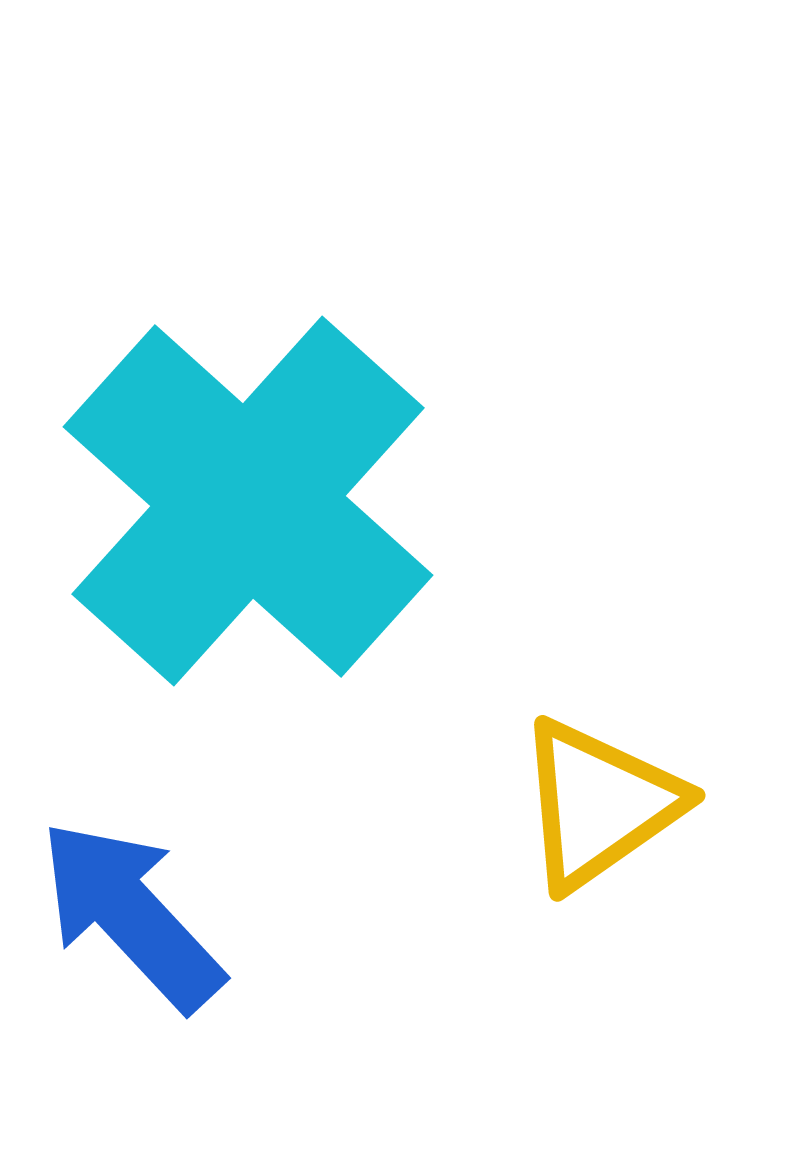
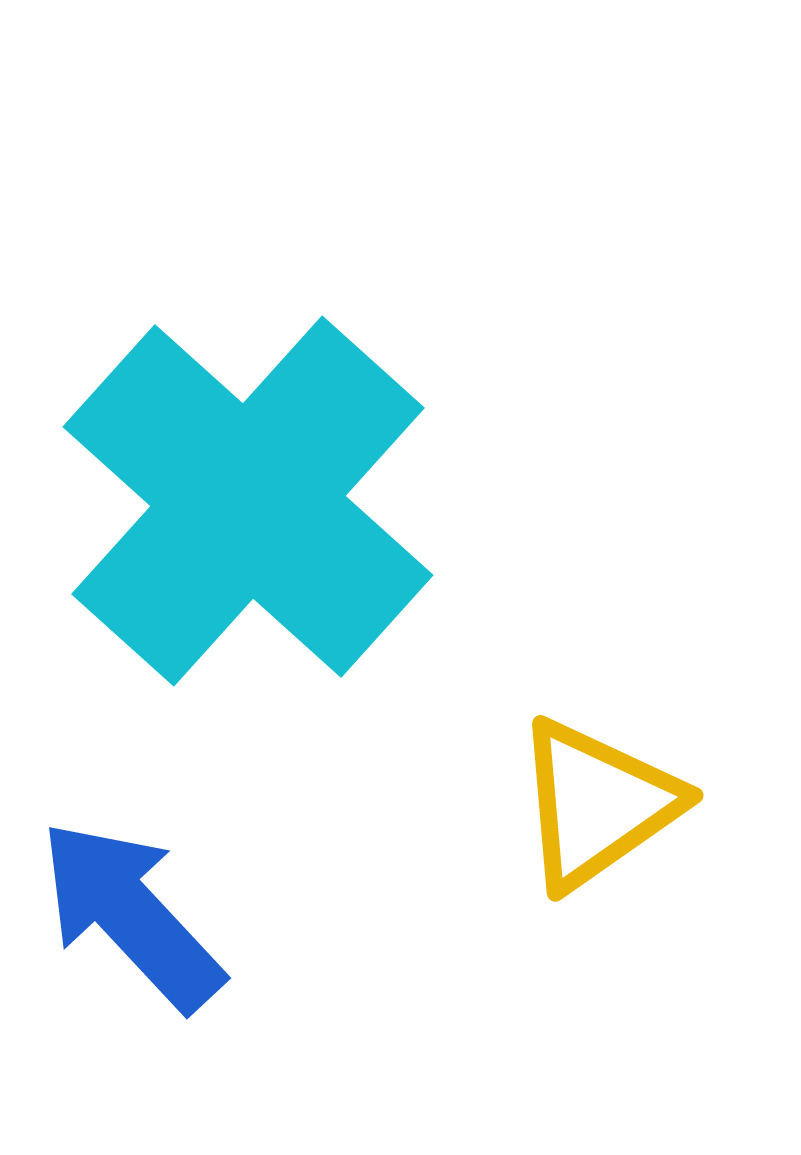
yellow triangle: moved 2 px left
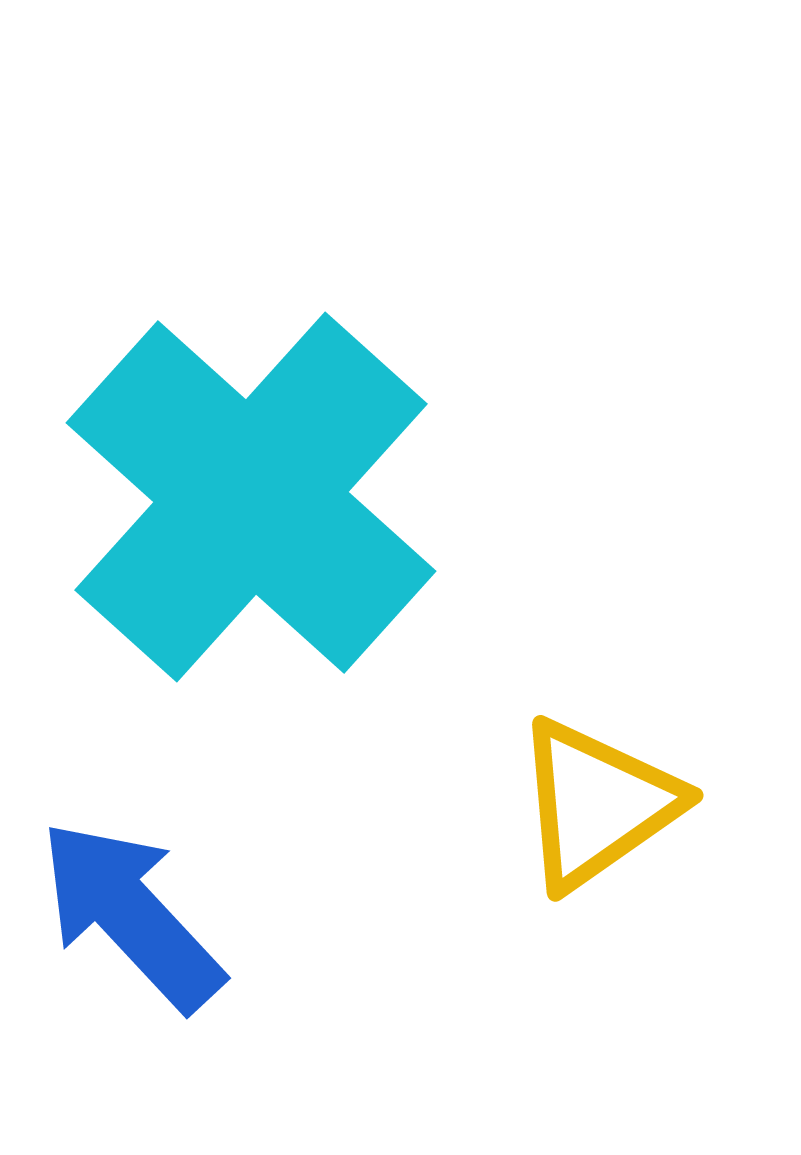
cyan cross: moved 3 px right, 4 px up
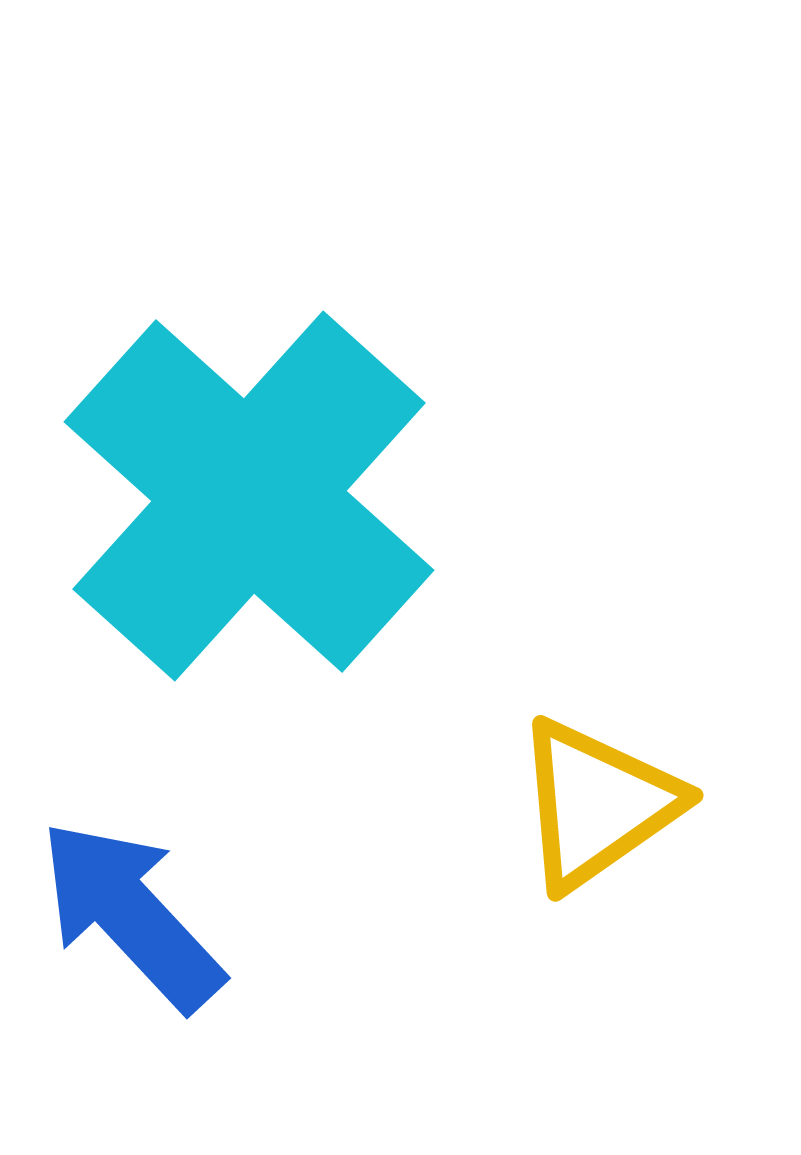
cyan cross: moved 2 px left, 1 px up
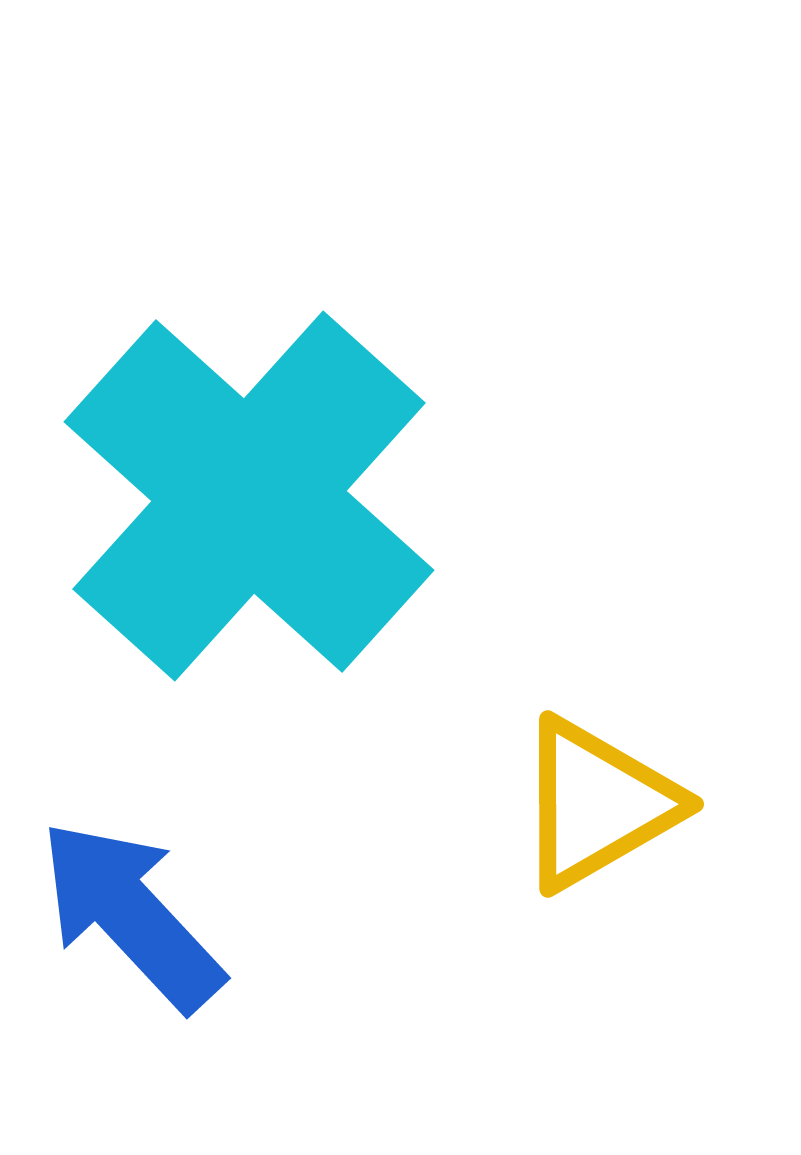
yellow triangle: rotated 5 degrees clockwise
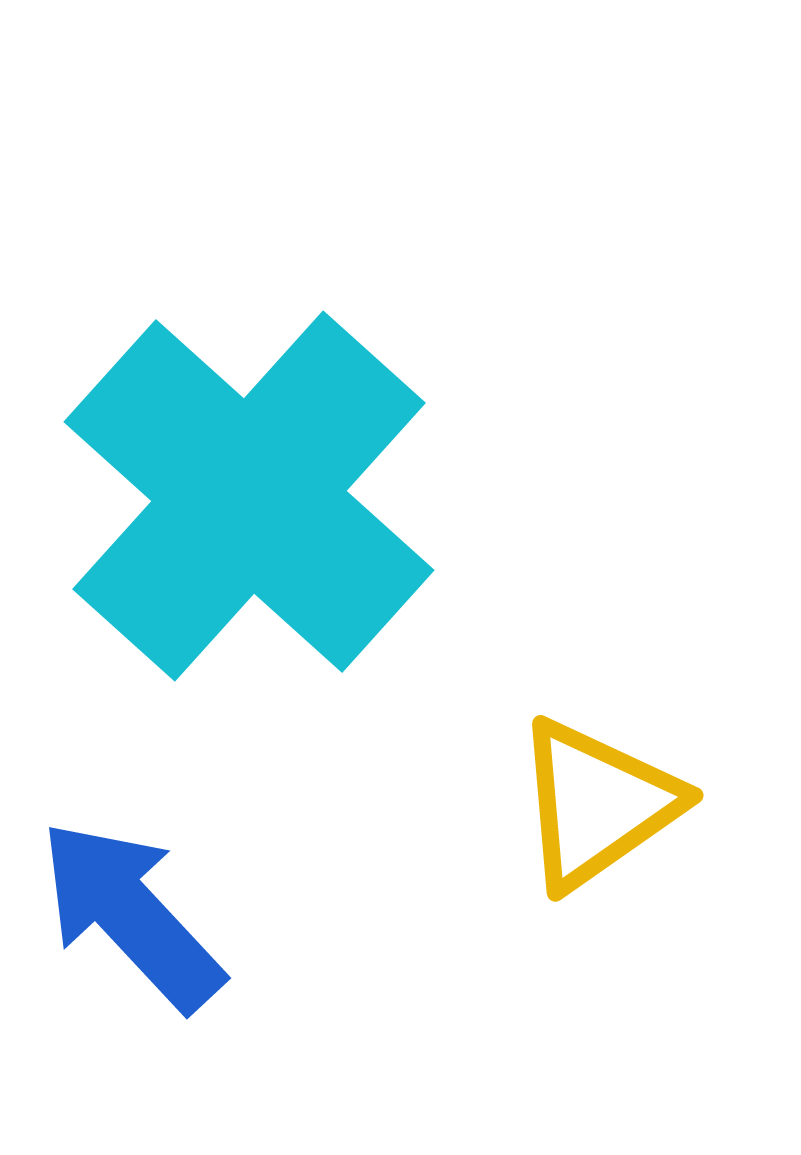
yellow triangle: rotated 5 degrees counterclockwise
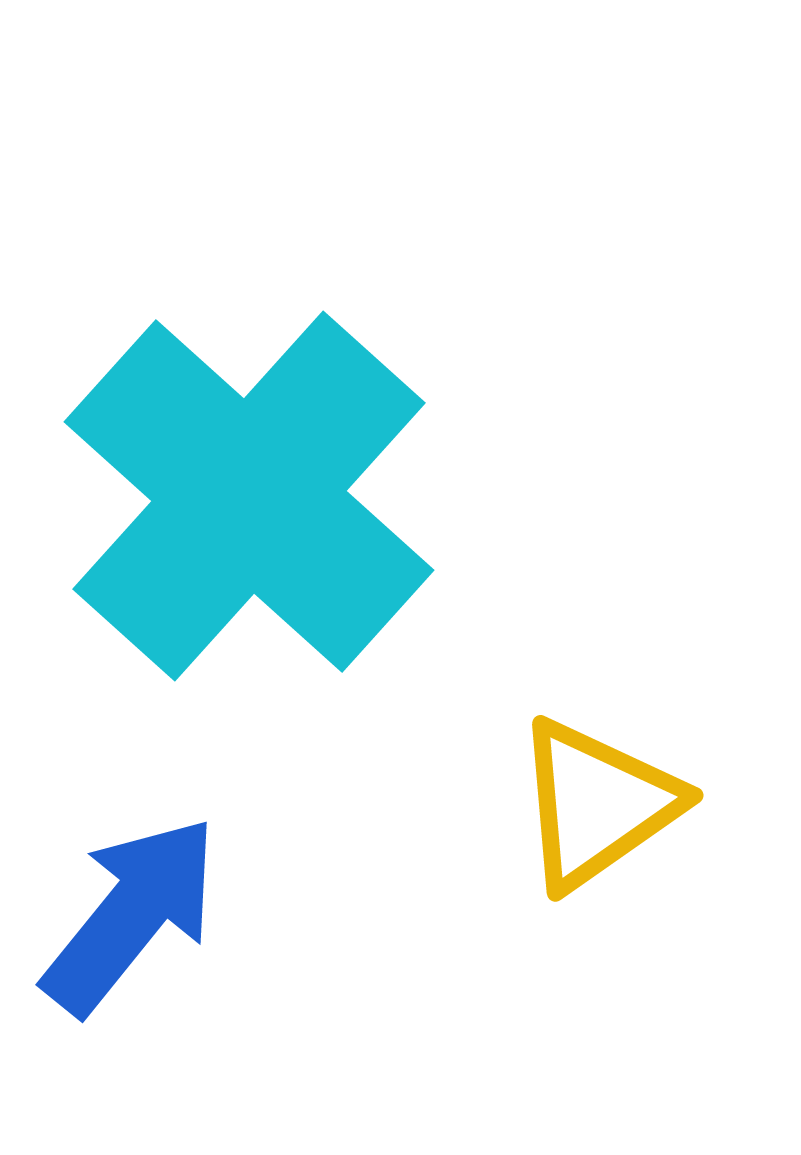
blue arrow: rotated 82 degrees clockwise
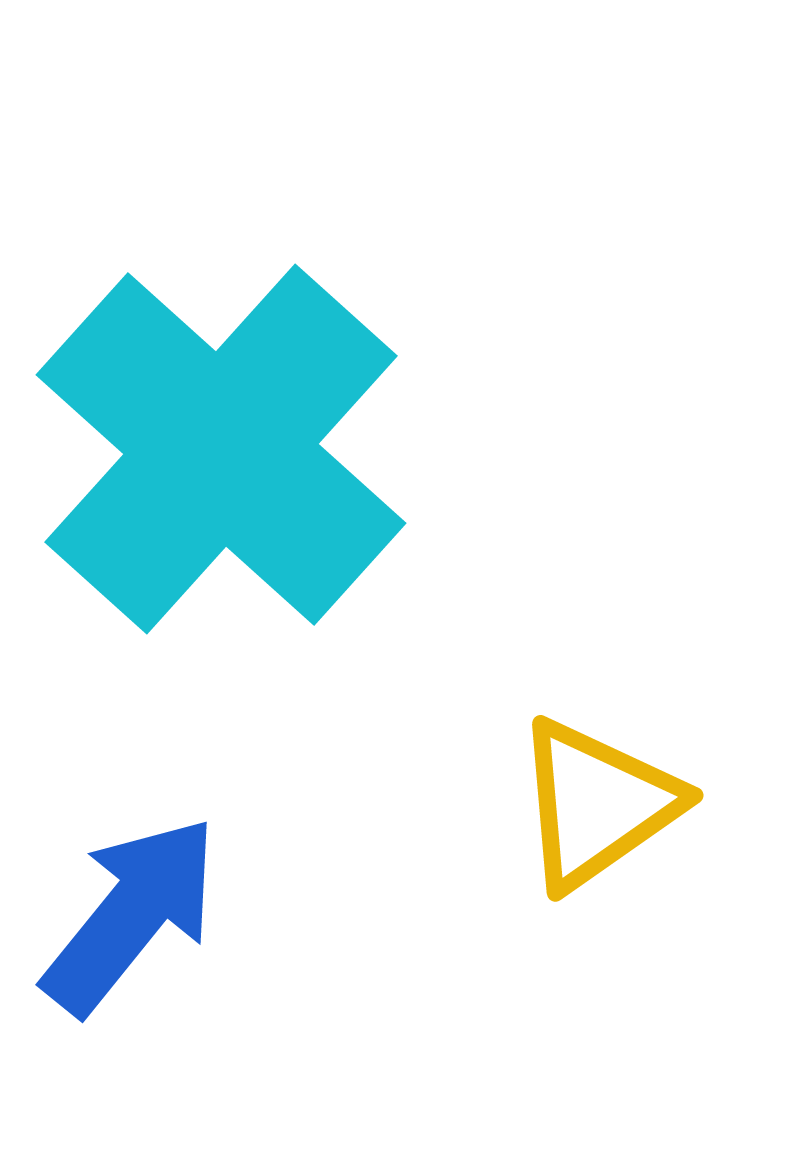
cyan cross: moved 28 px left, 47 px up
